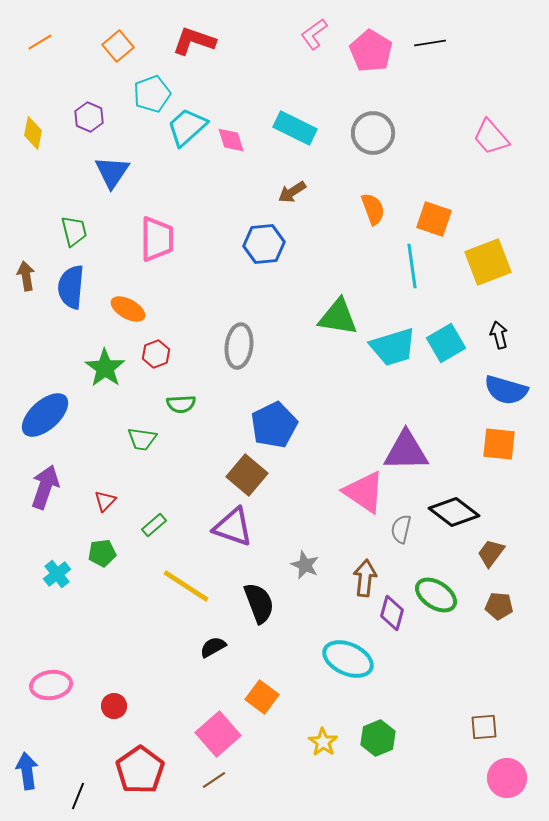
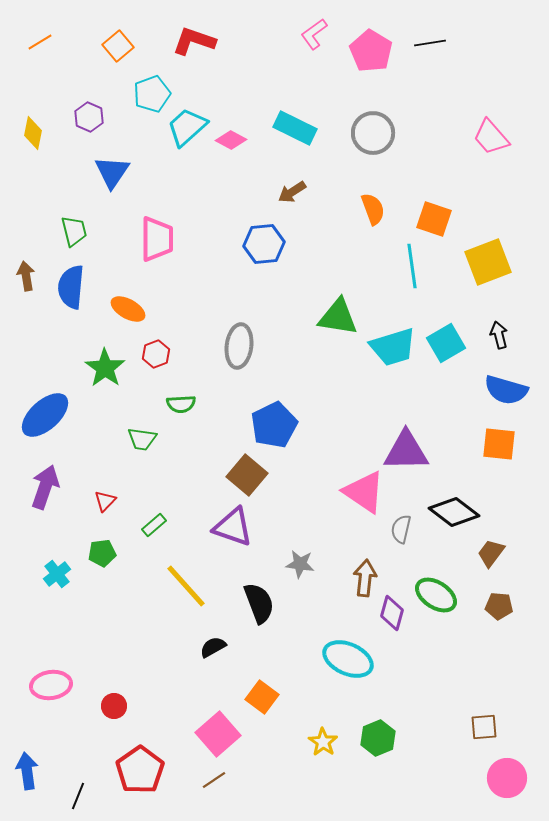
pink diamond at (231, 140): rotated 44 degrees counterclockwise
gray star at (305, 565): moved 5 px left, 1 px up; rotated 16 degrees counterclockwise
yellow line at (186, 586): rotated 15 degrees clockwise
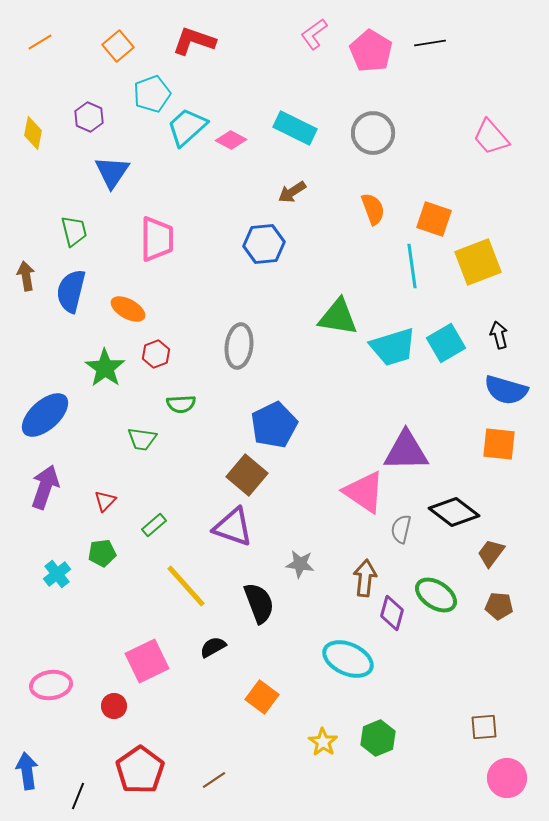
yellow square at (488, 262): moved 10 px left
blue semicircle at (71, 287): moved 4 px down; rotated 9 degrees clockwise
pink square at (218, 734): moved 71 px left, 73 px up; rotated 15 degrees clockwise
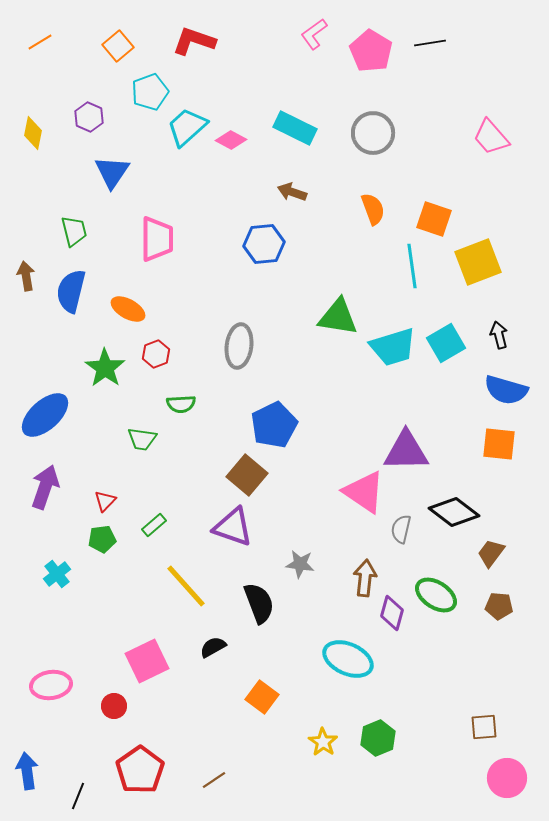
cyan pentagon at (152, 94): moved 2 px left, 2 px up
brown arrow at (292, 192): rotated 52 degrees clockwise
green pentagon at (102, 553): moved 14 px up
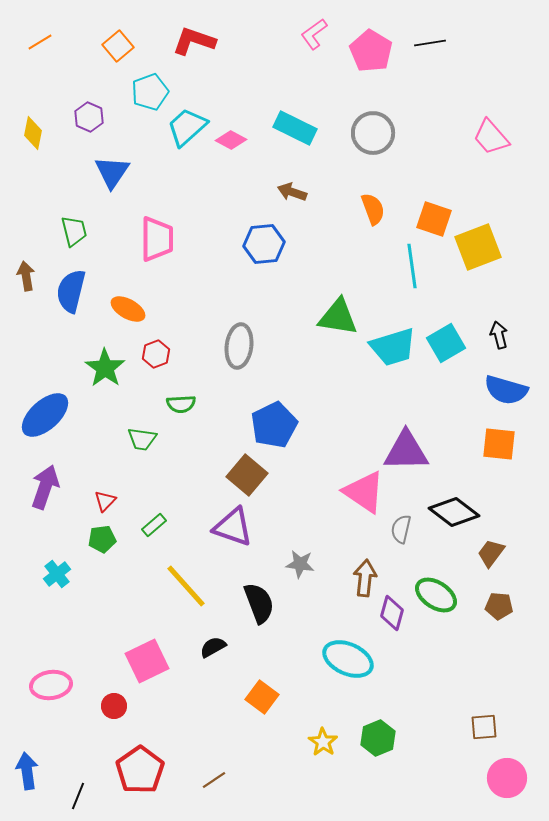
yellow square at (478, 262): moved 15 px up
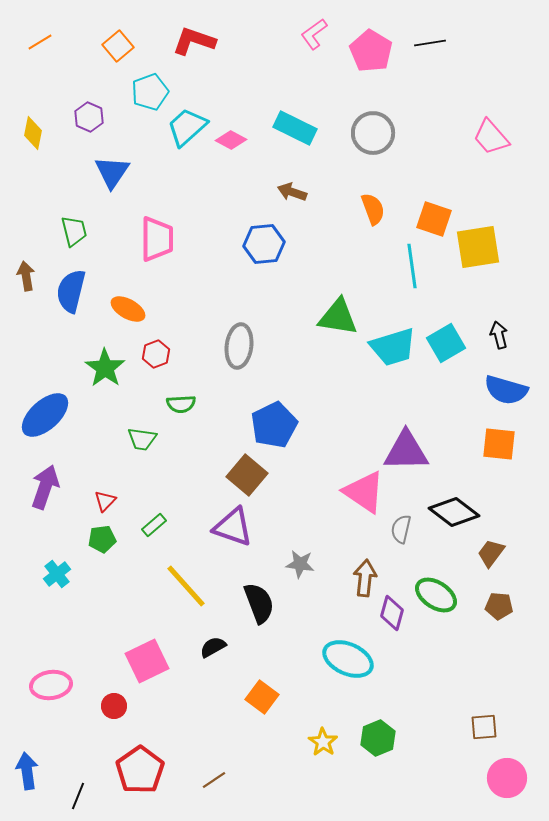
yellow square at (478, 247): rotated 12 degrees clockwise
